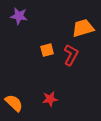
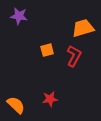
red L-shape: moved 3 px right, 1 px down
orange semicircle: moved 2 px right, 2 px down
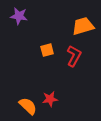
orange trapezoid: moved 2 px up
orange semicircle: moved 12 px right, 1 px down
